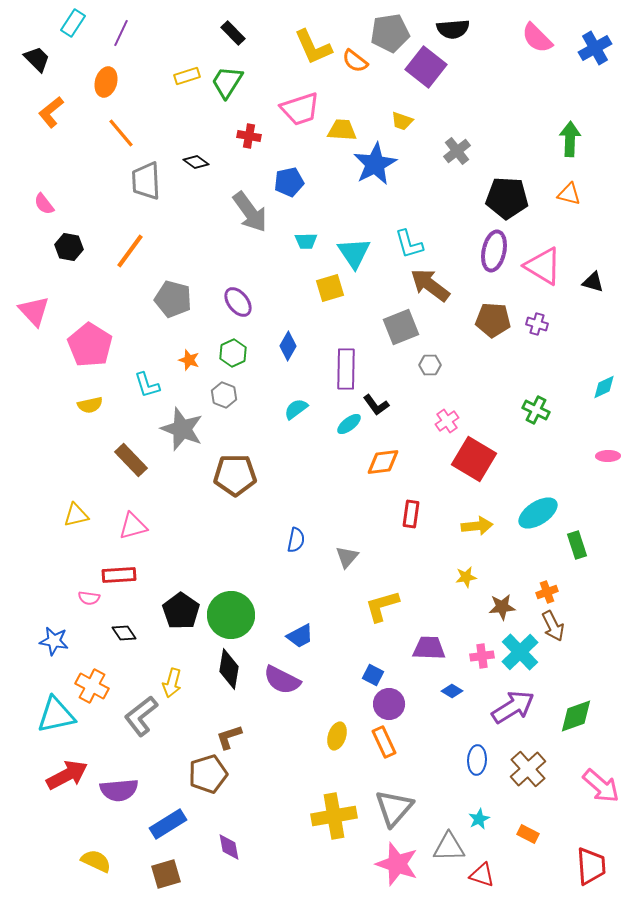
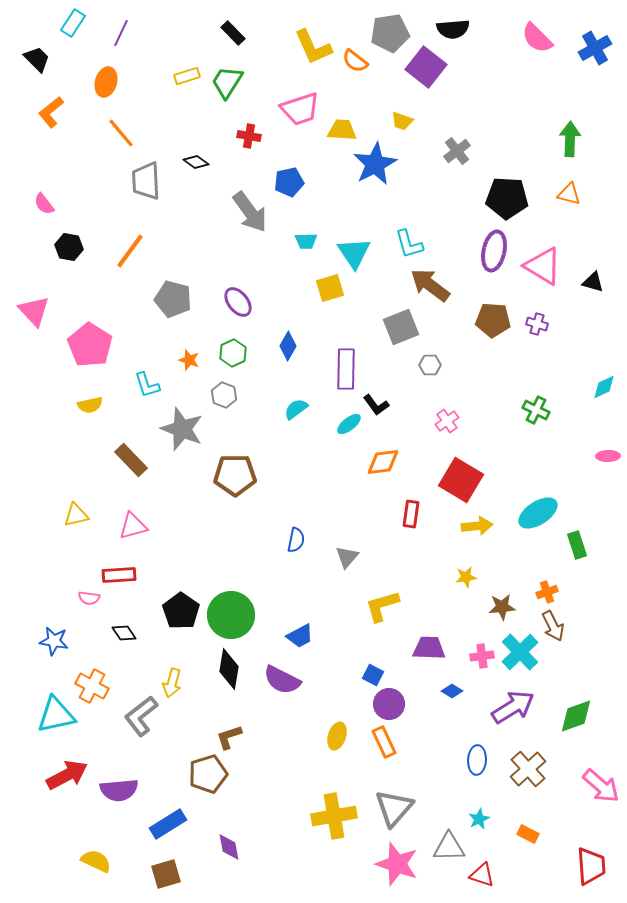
red square at (474, 459): moved 13 px left, 21 px down
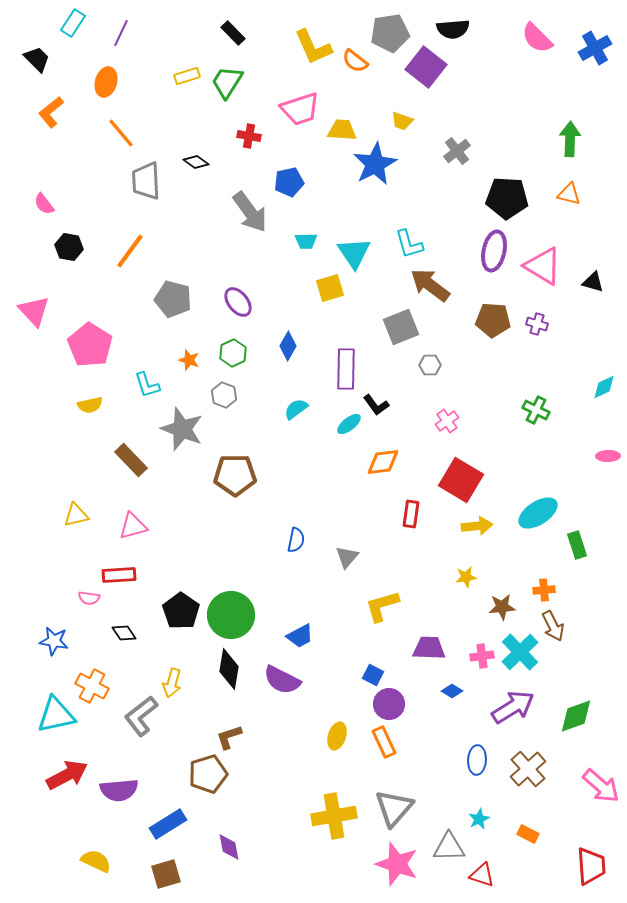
orange cross at (547, 592): moved 3 px left, 2 px up; rotated 15 degrees clockwise
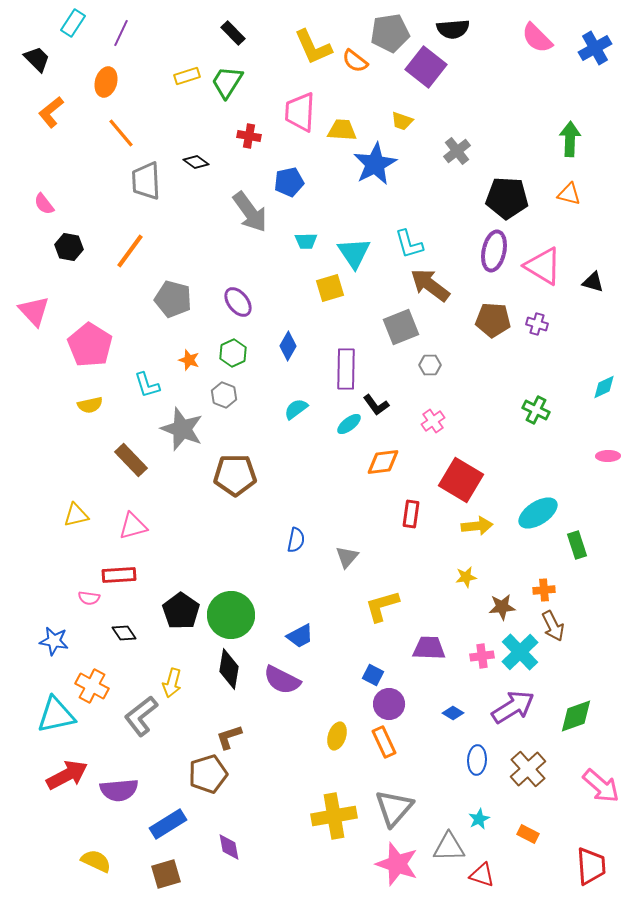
pink trapezoid at (300, 109): moved 3 px down; rotated 111 degrees clockwise
pink cross at (447, 421): moved 14 px left
blue diamond at (452, 691): moved 1 px right, 22 px down
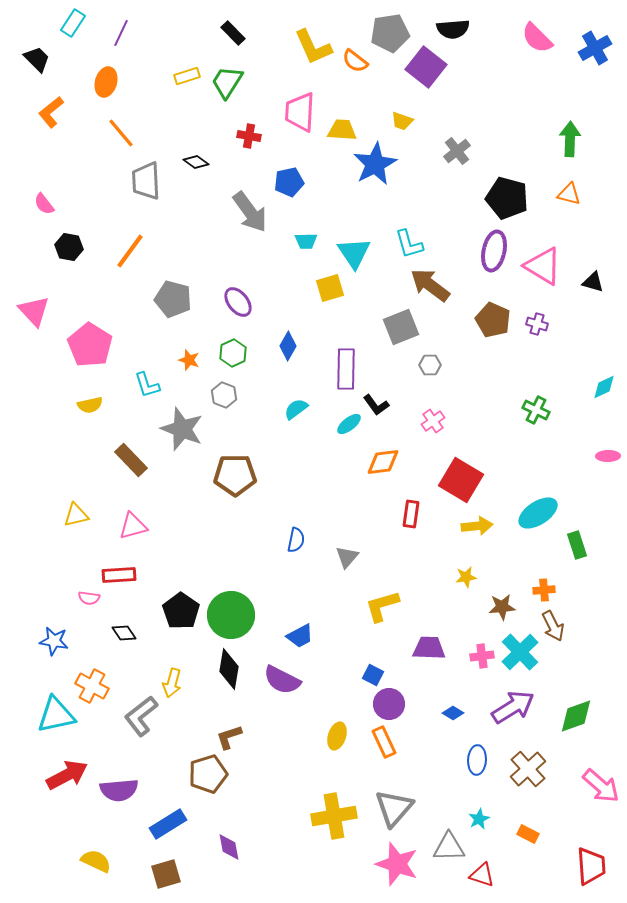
black pentagon at (507, 198): rotated 12 degrees clockwise
brown pentagon at (493, 320): rotated 20 degrees clockwise
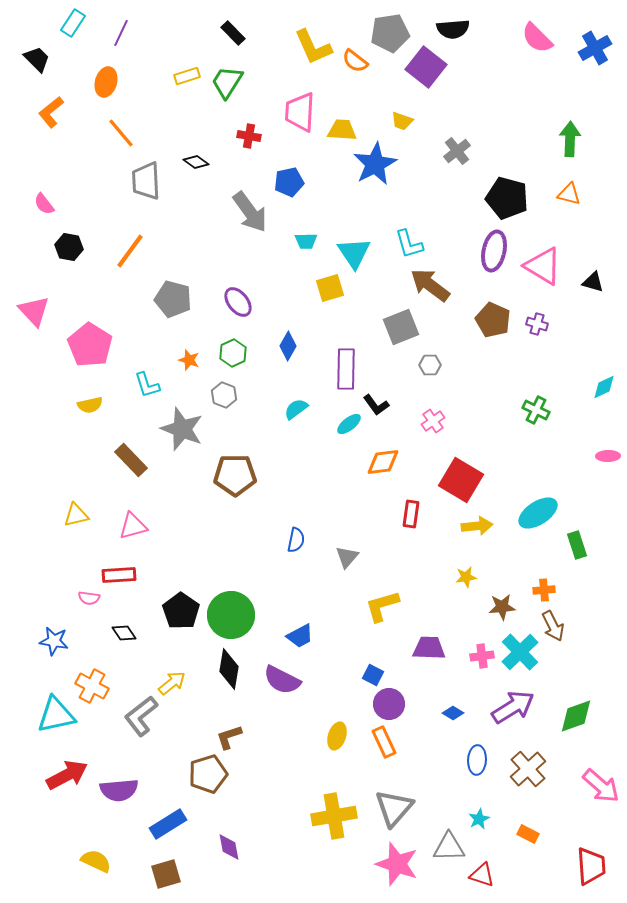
yellow arrow at (172, 683): rotated 144 degrees counterclockwise
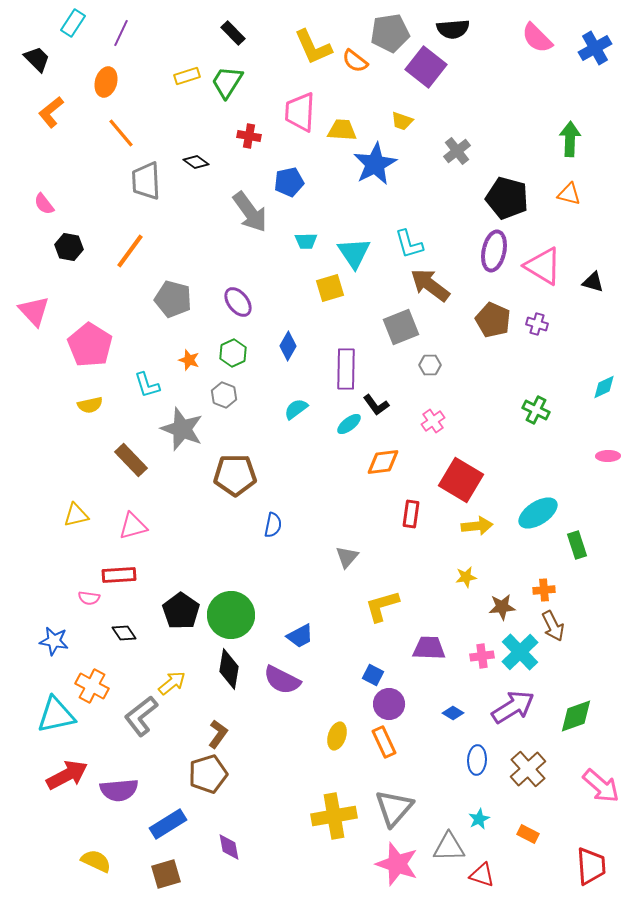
blue semicircle at (296, 540): moved 23 px left, 15 px up
brown L-shape at (229, 737): moved 11 px left, 3 px up; rotated 144 degrees clockwise
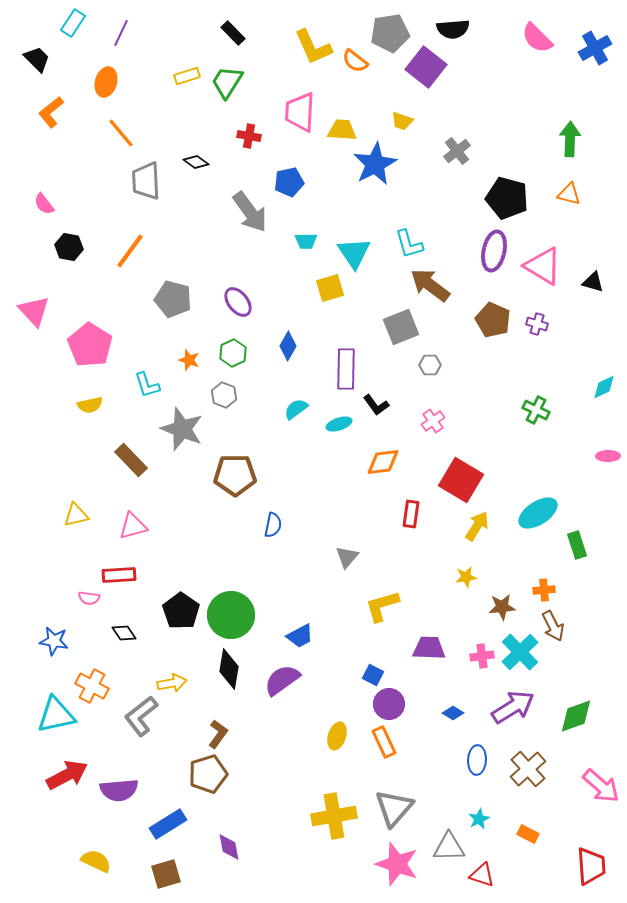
cyan ellipse at (349, 424): moved 10 px left; rotated 20 degrees clockwise
yellow arrow at (477, 526): rotated 52 degrees counterclockwise
purple semicircle at (282, 680): rotated 117 degrees clockwise
yellow arrow at (172, 683): rotated 28 degrees clockwise
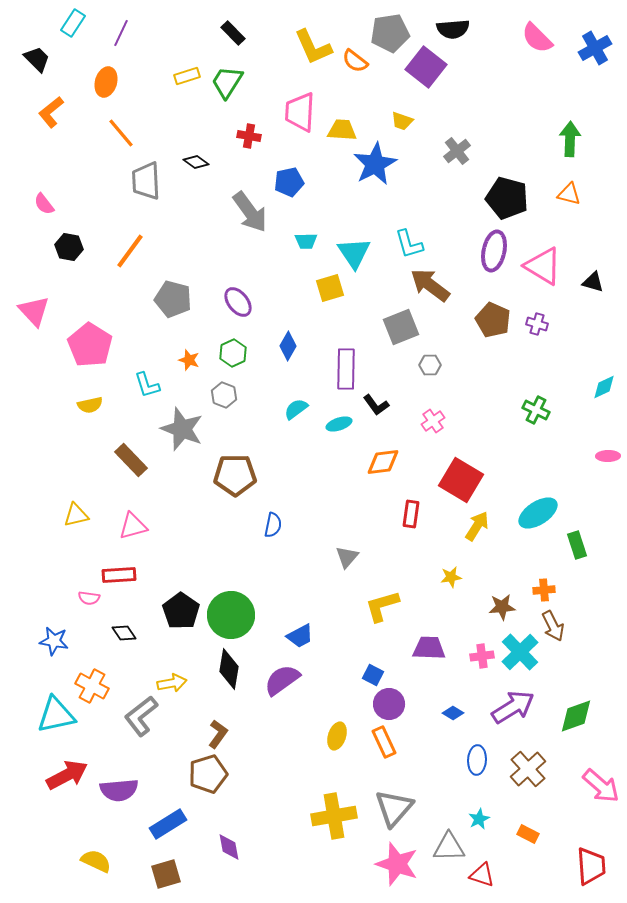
yellow star at (466, 577): moved 15 px left
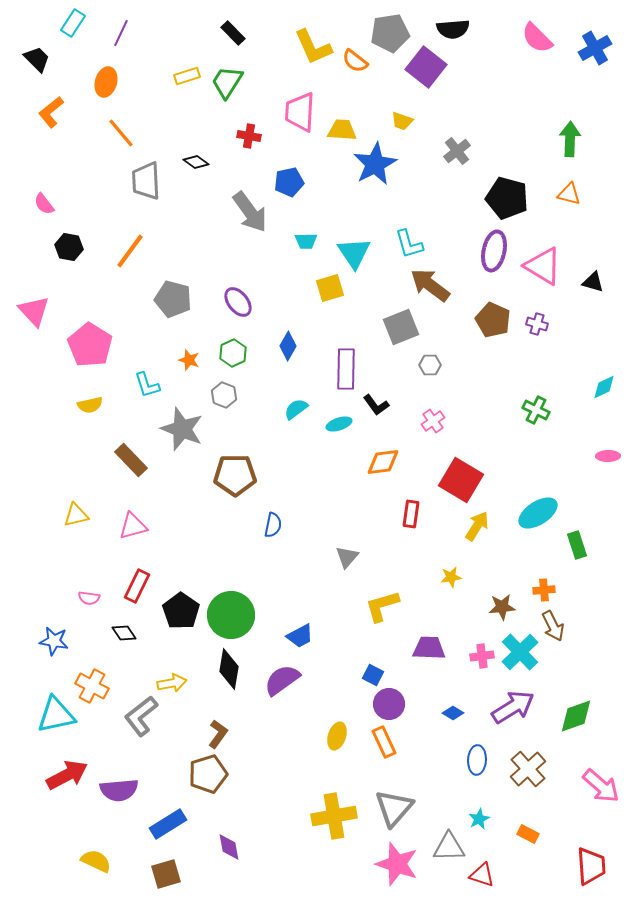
red rectangle at (119, 575): moved 18 px right, 11 px down; rotated 60 degrees counterclockwise
